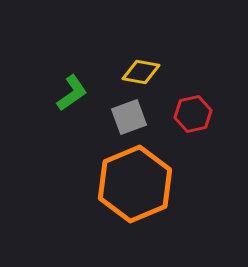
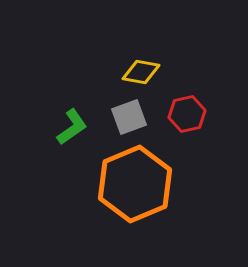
green L-shape: moved 34 px down
red hexagon: moved 6 px left
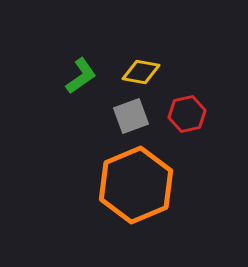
gray square: moved 2 px right, 1 px up
green L-shape: moved 9 px right, 51 px up
orange hexagon: moved 1 px right, 1 px down
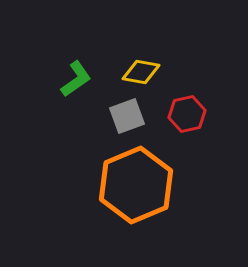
green L-shape: moved 5 px left, 3 px down
gray square: moved 4 px left
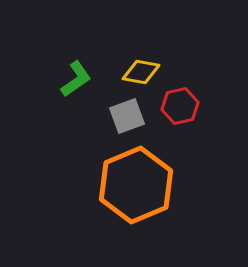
red hexagon: moved 7 px left, 8 px up
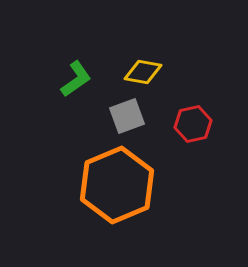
yellow diamond: moved 2 px right
red hexagon: moved 13 px right, 18 px down
orange hexagon: moved 19 px left
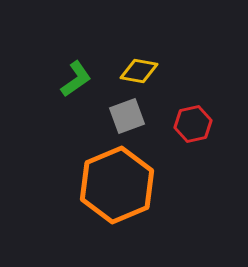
yellow diamond: moved 4 px left, 1 px up
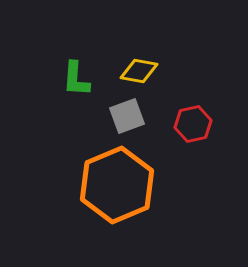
green L-shape: rotated 129 degrees clockwise
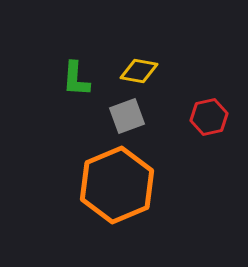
red hexagon: moved 16 px right, 7 px up
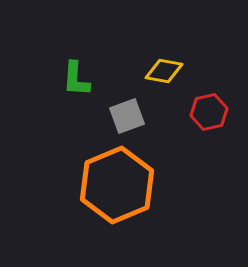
yellow diamond: moved 25 px right
red hexagon: moved 5 px up
